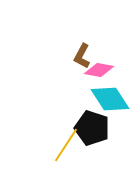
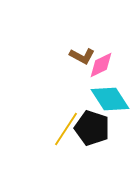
brown L-shape: rotated 90 degrees counterclockwise
pink diamond: moved 2 px right, 5 px up; rotated 36 degrees counterclockwise
yellow line: moved 16 px up
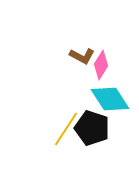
pink diamond: rotated 32 degrees counterclockwise
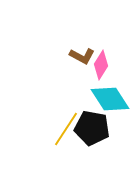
black pentagon: rotated 8 degrees counterclockwise
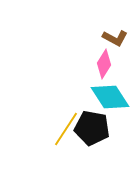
brown L-shape: moved 33 px right, 18 px up
pink diamond: moved 3 px right, 1 px up
cyan diamond: moved 2 px up
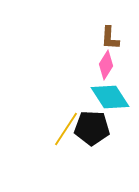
brown L-shape: moved 5 px left; rotated 65 degrees clockwise
pink diamond: moved 2 px right, 1 px down
black pentagon: rotated 8 degrees counterclockwise
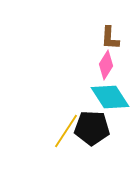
yellow line: moved 2 px down
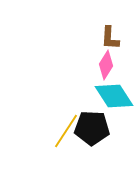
cyan diamond: moved 4 px right, 1 px up
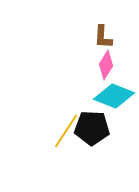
brown L-shape: moved 7 px left, 1 px up
cyan diamond: rotated 36 degrees counterclockwise
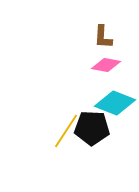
pink diamond: rotated 68 degrees clockwise
cyan diamond: moved 1 px right, 7 px down
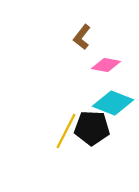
brown L-shape: moved 21 px left; rotated 35 degrees clockwise
cyan diamond: moved 2 px left
yellow line: rotated 6 degrees counterclockwise
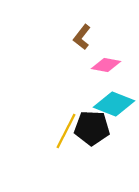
cyan diamond: moved 1 px right, 1 px down
